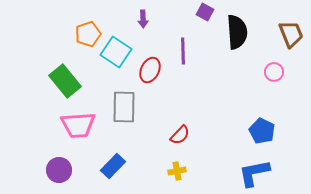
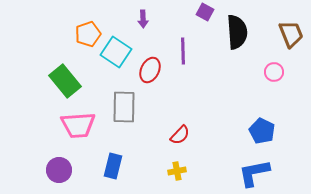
blue rectangle: rotated 30 degrees counterclockwise
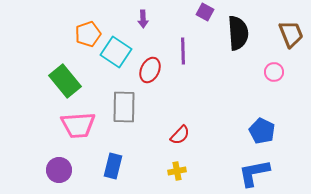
black semicircle: moved 1 px right, 1 px down
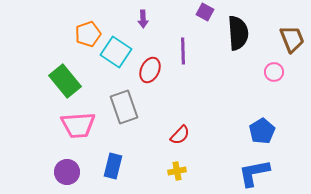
brown trapezoid: moved 1 px right, 5 px down
gray rectangle: rotated 20 degrees counterclockwise
blue pentagon: rotated 15 degrees clockwise
purple circle: moved 8 px right, 2 px down
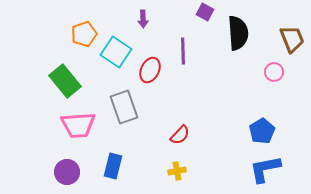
orange pentagon: moved 4 px left
blue L-shape: moved 11 px right, 4 px up
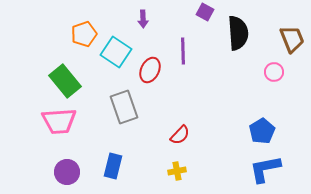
pink trapezoid: moved 19 px left, 4 px up
